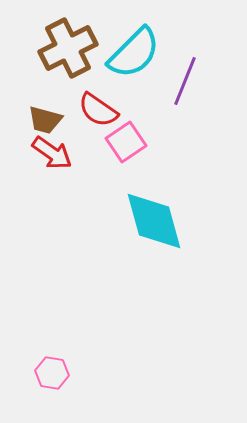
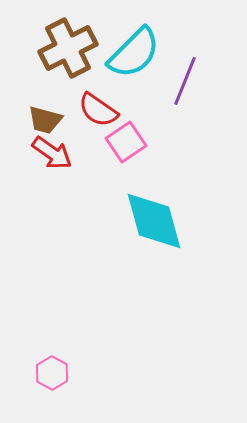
pink hexagon: rotated 20 degrees clockwise
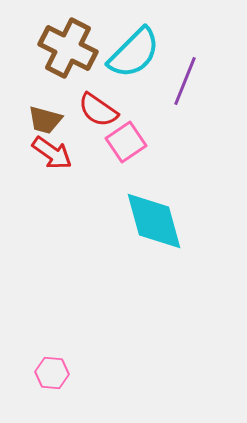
brown cross: rotated 36 degrees counterclockwise
pink hexagon: rotated 24 degrees counterclockwise
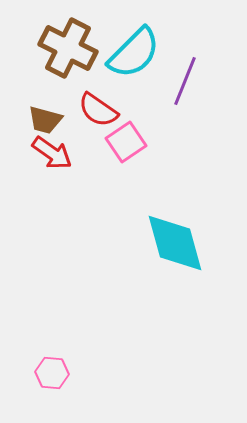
cyan diamond: moved 21 px right, 22 px down
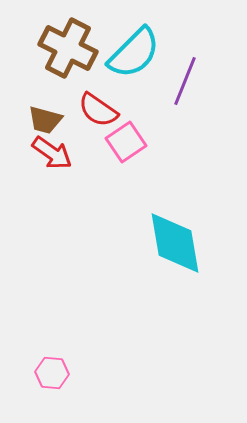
cyan diamond: rotated 6 degrees clockwise
